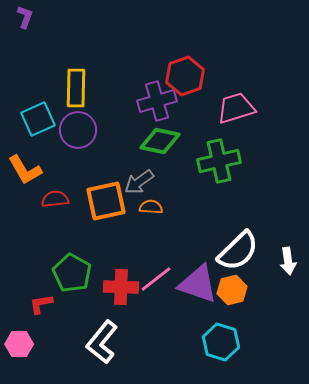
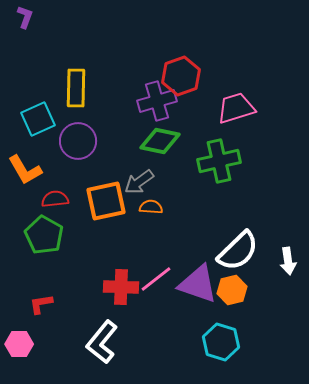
red hexagon: moved 4 px left
purple circle: moved 11 px down
green pentagon: moved 28 px left, 38 px up
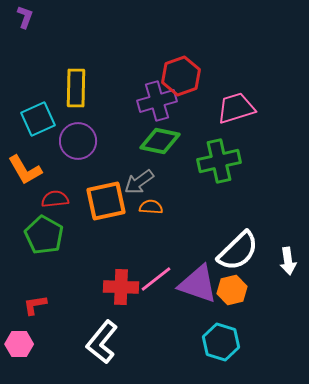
red L-shape: moved 6 px left, 1 px down
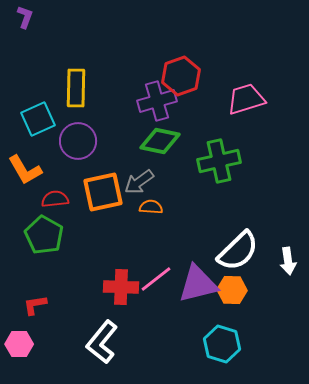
pink trapezoid: moved 10 px right, 9 px up
orange square: moved 3 px left, 9 px up
purple triangle: rotated 33 degrees counterclockwise
orange hexagon: rotated 16 degrees clockwise
cyan hexagon: moved 1 px right, 2 px down
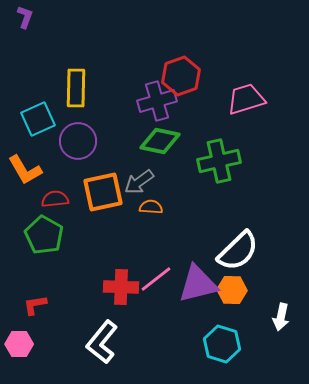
white arrow: moved 7 px left, 56 px down; rotated 20 degrees clockwise
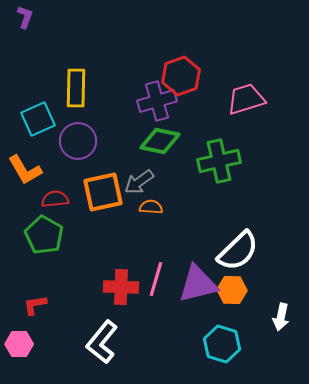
pink line: rotated 36 degrees counterclockwise
